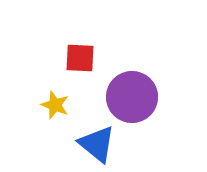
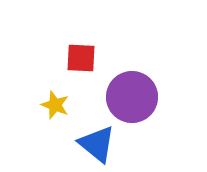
red square: moved 1 px right
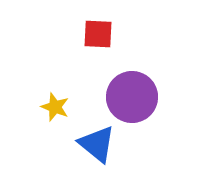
red square: moved 17 px right, 24 px up
yellow star: moved 2 px down
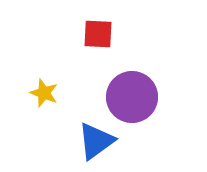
yellow star: moved 11 px left, 14 px up
blue triangle: moved 1 px left, 3 px up; rotated 45 degrees clockwise
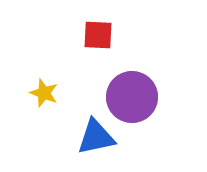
red square: moved 1 px down
blue triangle: moved 4 px up; rotated 24 degrees clockwise
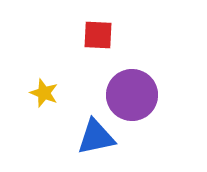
purple circle: moved 2 px up
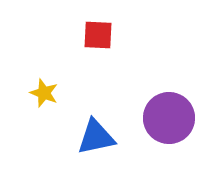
purple circle: moved 37 px right, 23 px down
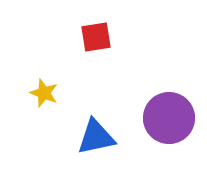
red square: moved 2 px left, 2 px down; rotated 12 degrees counterclockwise
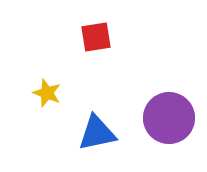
yellow star: moved 3 px right
blue triangle: moved 1 px right, 4 px up
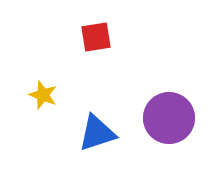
yellow star: moved 4 px left, 2 px down
blue triangle: rotated 6 degrees counterclockwise
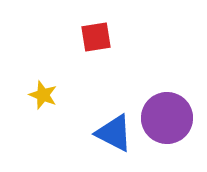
purple circle: moved 2 px left
blue triangle: moved 17 px right; rotated 45 degrees clockwise
